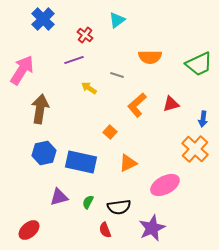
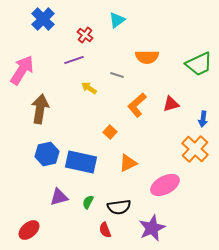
orange semicircle: moved 3 px left
blue hexagon: moved 3 px right, 1 px down
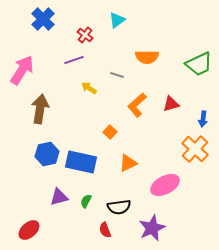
green semicircle: moved 2 px left, 1 px up
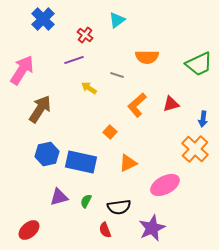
brown arrow: rotated 24 degrees clockwise
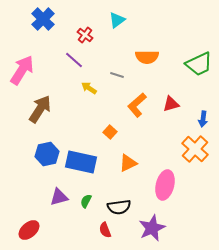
purple line: rotated 60 degrees clockwise
pink ellipse: rotated 48 degrees counterclockwise
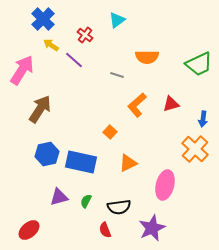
yellow arrow: moved 38 px left, 43 px up
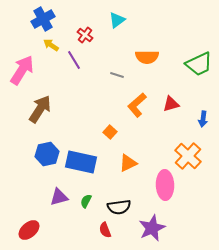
blue cross: rotated 15 degrees clockwise
purple line: rotated 18 degrees clockwise
orange cross: moved 7 px left, 7 px down
pink ellipse: rotated 16 degrees counterclockwise
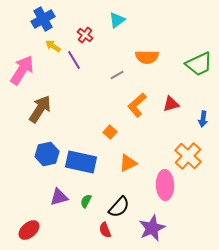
yellow arrow: moved 2 px right, 1 px down
gray line: rotated 48 degrees counterclockwise
black semicircle: rotated 40 degrees counterclockwise
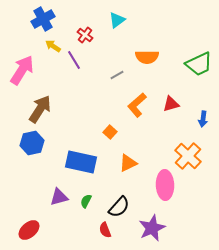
blue hexagon: moved 15 px left, 11 px up
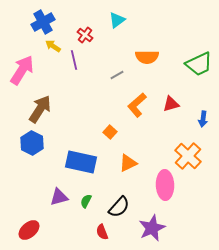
blue cross: moved 3 px down
purple line: rotated 18 degrees clockwise
blue hexagon: rotated 20 degrees counterclockwise
red semicircle: moved 3 px left, 2 px down
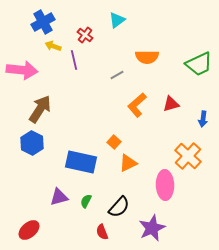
yellow arrow: rotated 14 degrees counterclockwise
pink arrow: rotated 64 degrees clockwise
orange square: moved 4 px right, 10 px down
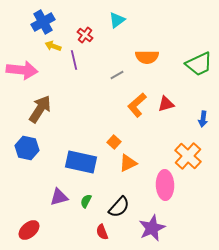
red triangle: moved 5 px left
blue hexagon: moved 5 px left, 5 px down; rotated 15 degrees counterclockwise
